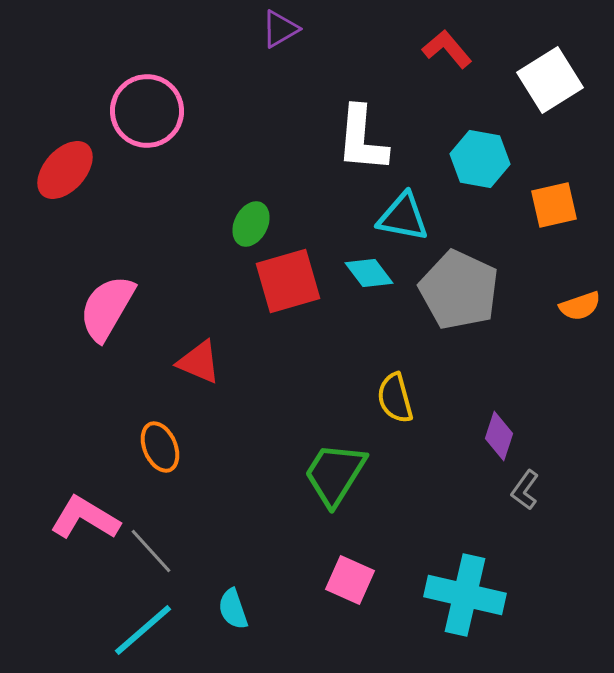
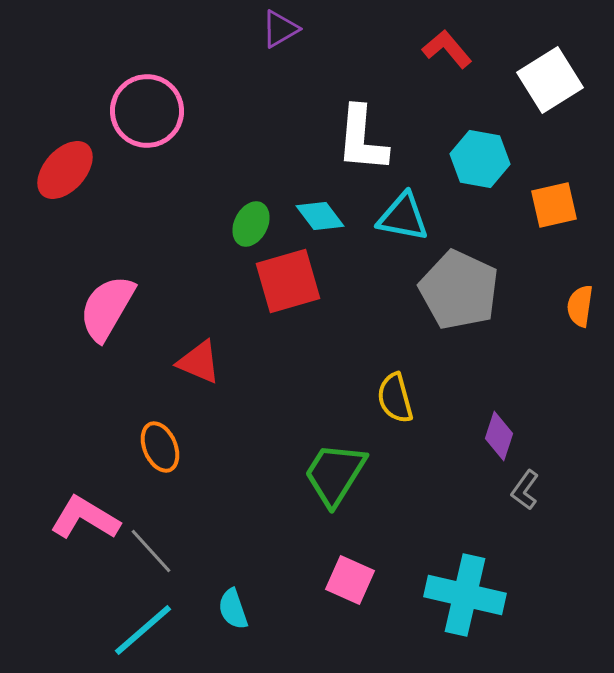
cyan diamond: moved 49 px left, 57 px up
orange semicircle: rotated 117 degrees clockwise
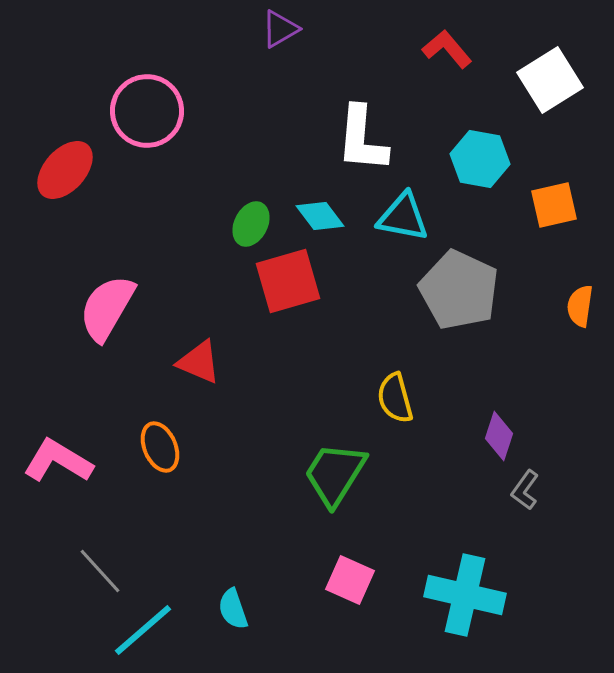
pink L-shape: moved 27 px left, 57 px up
gray line: moved 51 px left, 20 px down
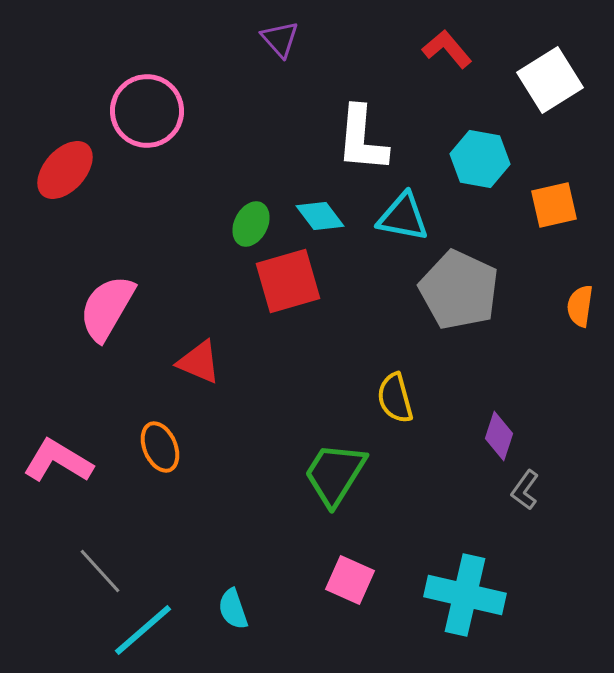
purple triangle: moved 10 px down; rotated 42 degrees counterclockwise
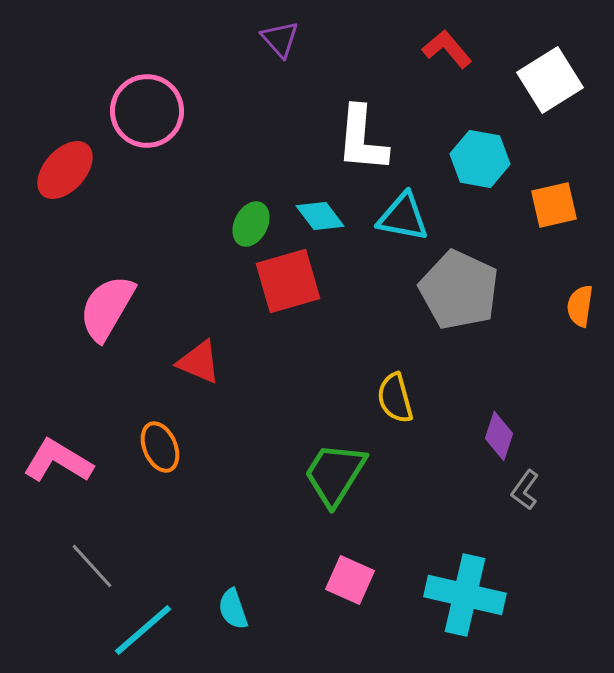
gray line: moved 8 px left, 5 px up
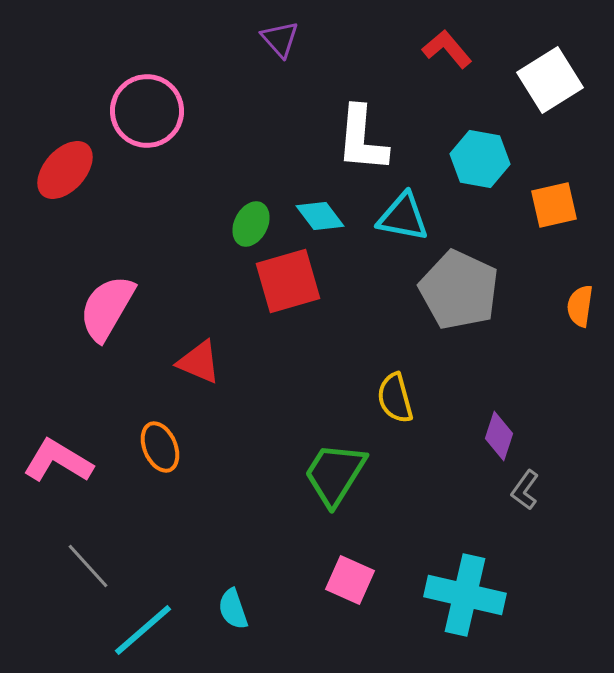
gray line: moved 4 px left
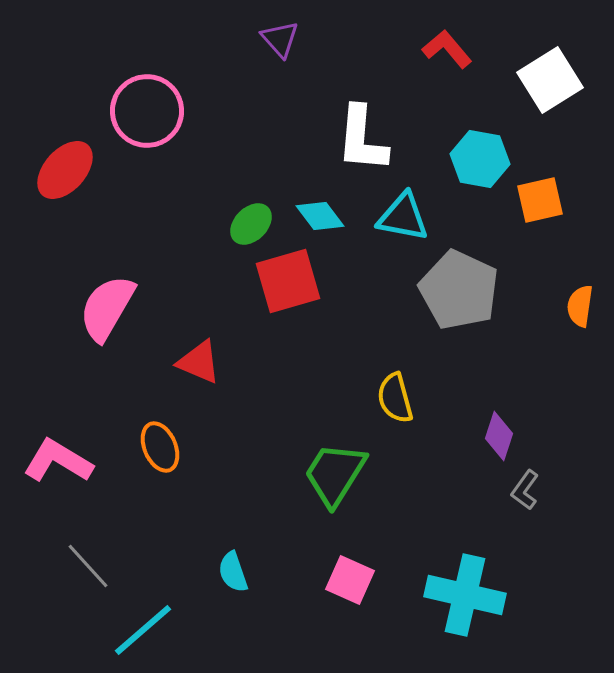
orange square: moved 14 px left, 5 px up
green ellipse: rotated 18 degrees clockwise
cyan semicircle: moved 37 px up
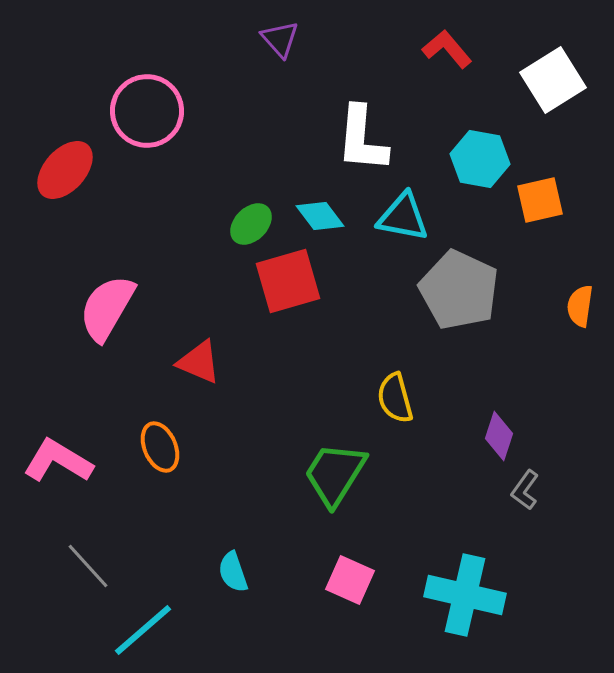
white square: moved 3 px right
